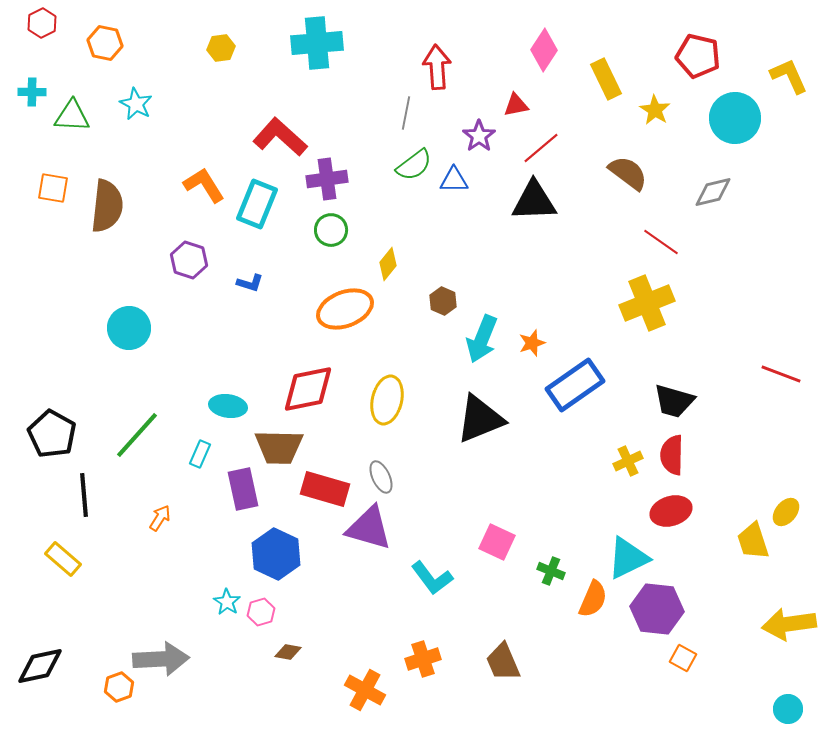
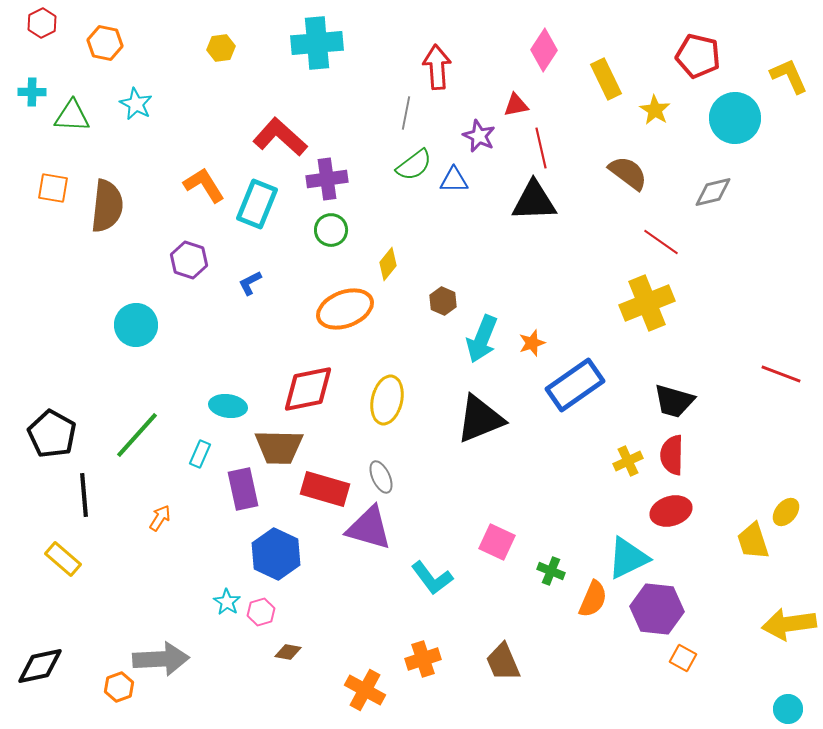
purple star at (479, 136): rotated 12 degrees counterclockwise
red line at (541, 148): rotated 63 degrees counterclockwise
blue L-shape at (250, 283): rotated 136 degrees clockwise
cyan circle at (129, 328): moved 7 px right, 3 px up
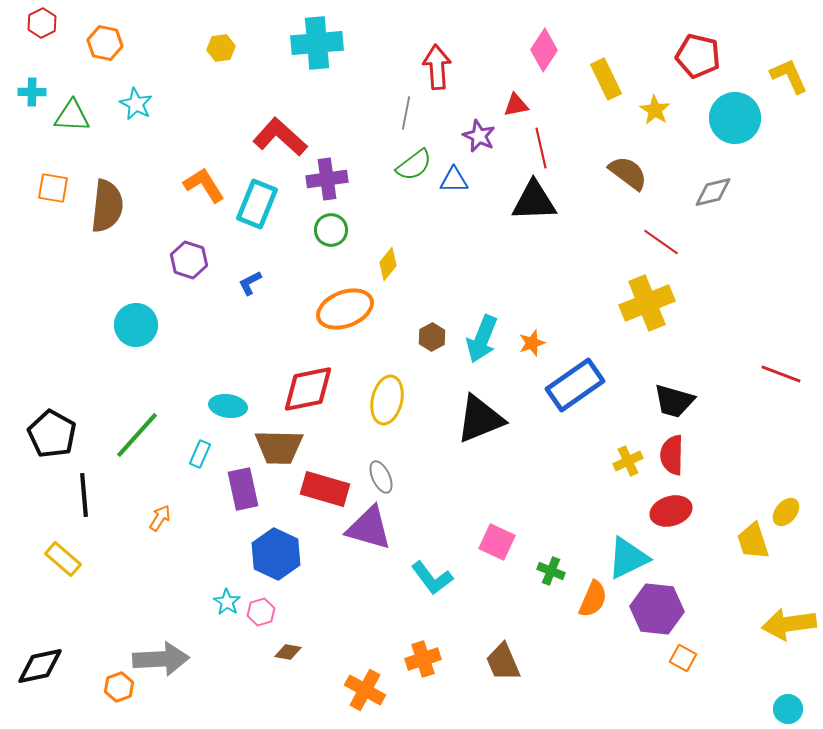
brown hexagon at (443, 301): moved 11 px left, 36 px down; rotated 8 degrees clockwise
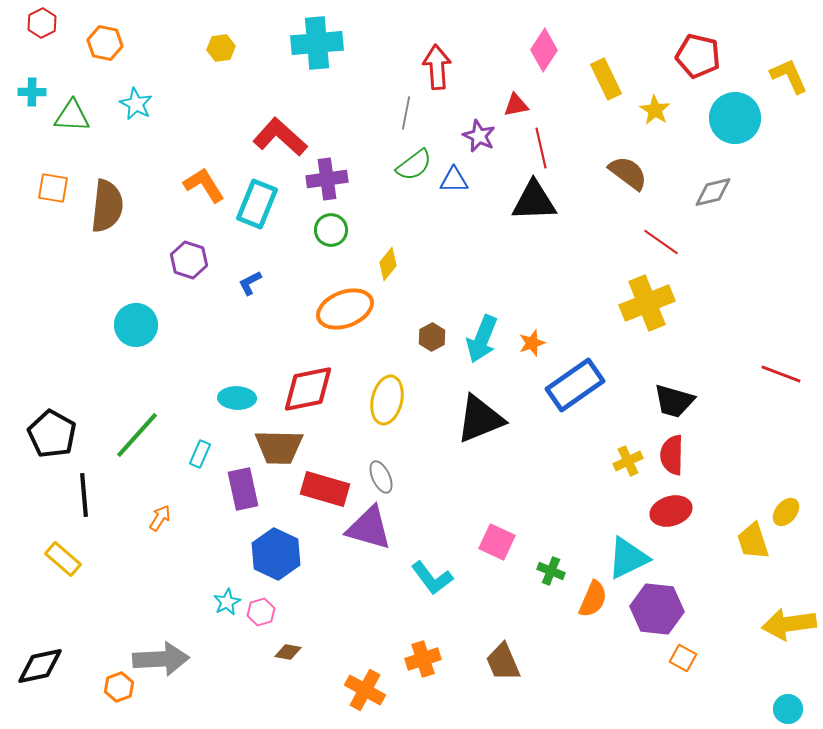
cyan ellipse at (228, 406): moved 9 px right, 8 px up; rotated 6 degrees counterclockwise
cyan star at (227, 602): rotated 12 degrees clockwise
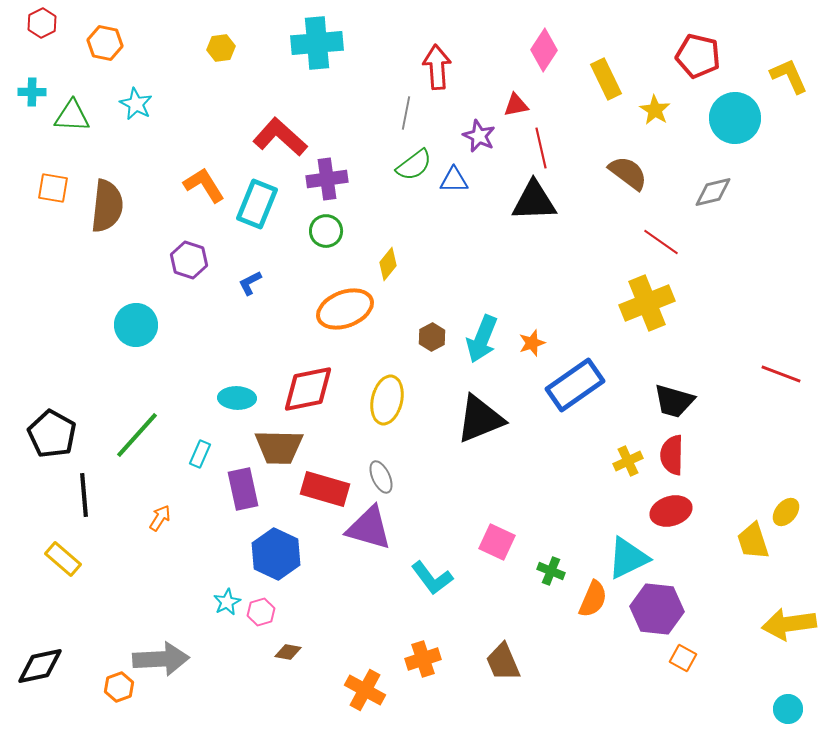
green circle at (331, 230): moved 5 px left, 1 px down
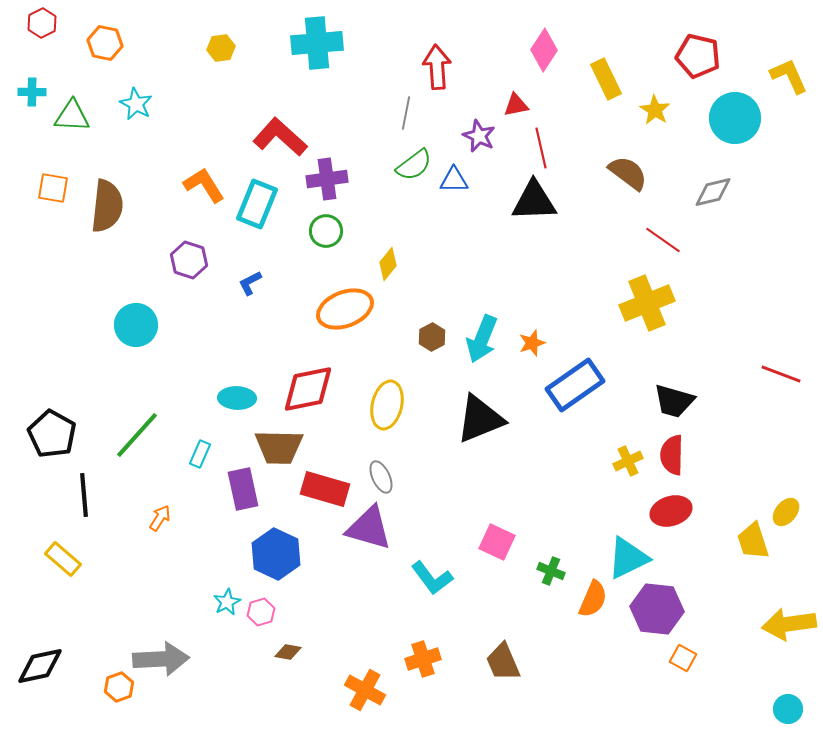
red line at (661, 242): moved 2 px right, 2 px up
yellow ellipse at (387, 400): moved 5 px down
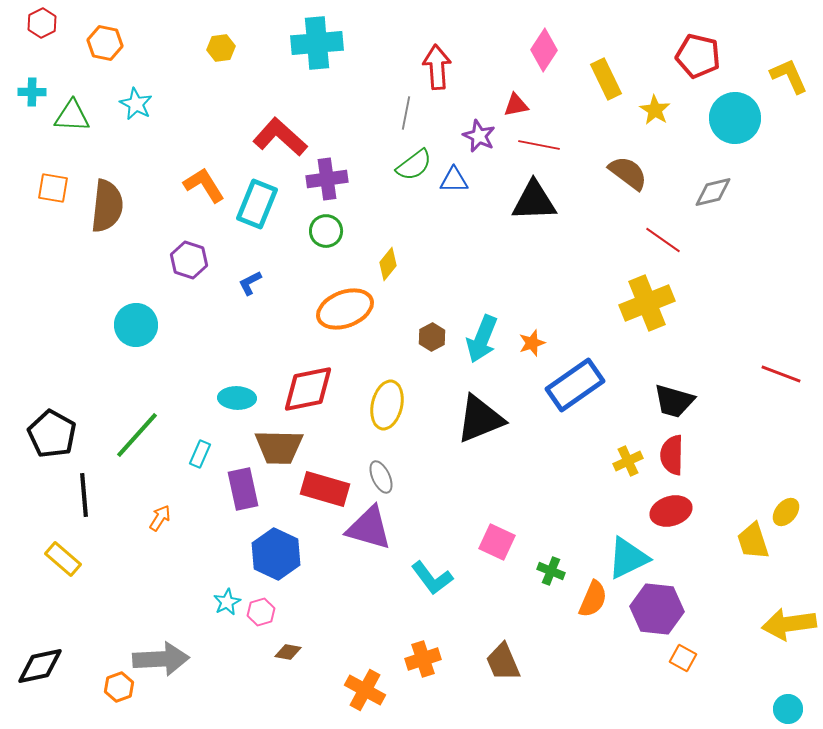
red line at (541, 148): moved 2 px left, 3 px up; rotated 66 degrees counterclockwise
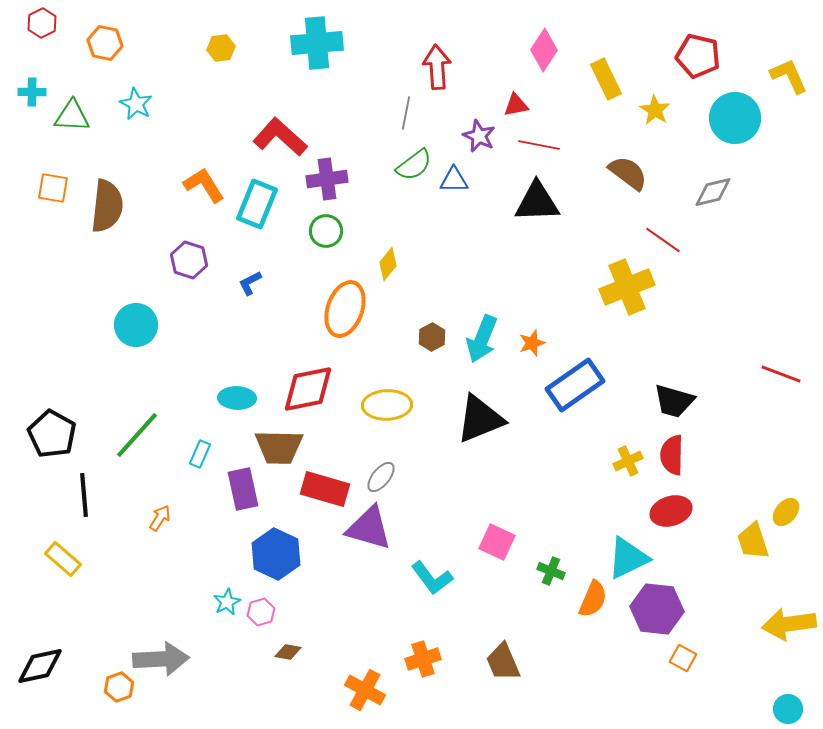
black triangle at (534, 201): moved 3 px right, 1 px down
yellow cross at (647, 303): moved 20 px left, 16 px up
orange ellipse at (345, 309): rotated 50 degrees counterclockwise
yellow ellipse at (387, 405): rotated 75 degrees clockwise
gray ellipse at (381, 477): rotated 64 degrees clockwise
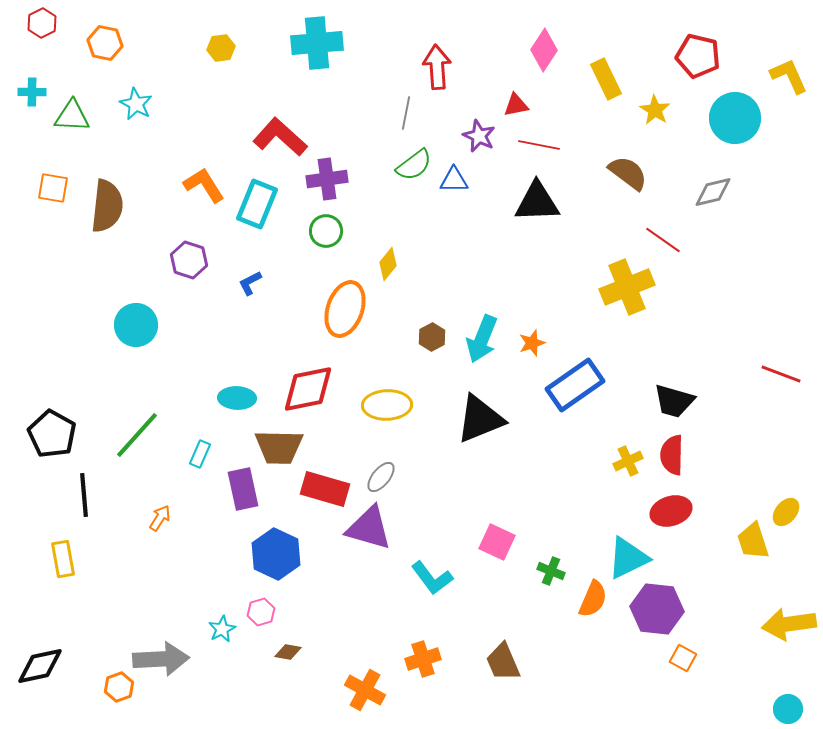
yellow rectangle at (63, 559): rotated 39 degrees clockwise
cyan star at (227, 602): moved 5 px left, 27 px down
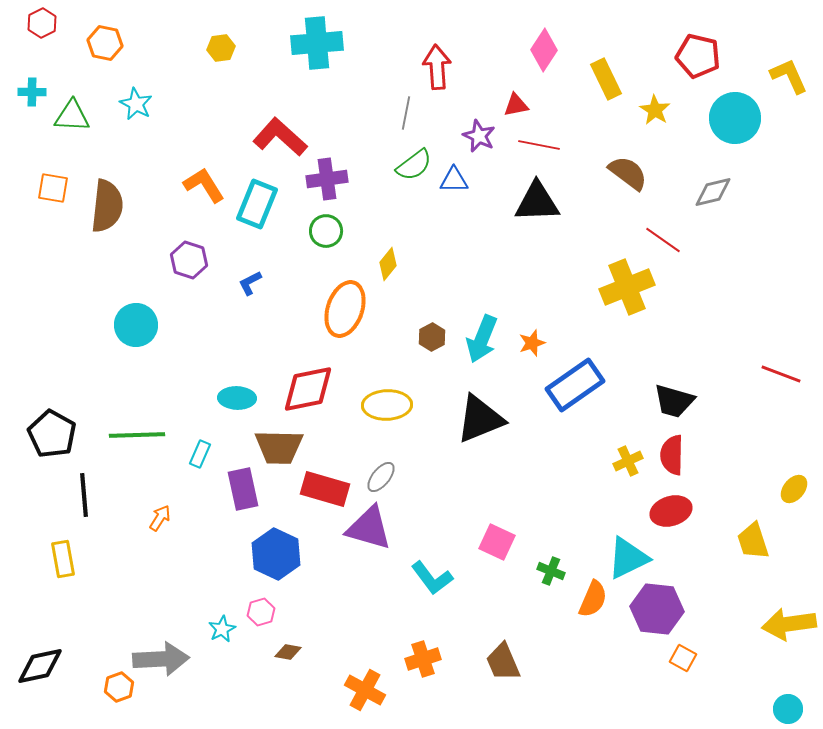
green line at (137, 435): rotated 46 degrees clockwise
yellow ellipse at (786, 512): moved 8 px right, 23 px up
